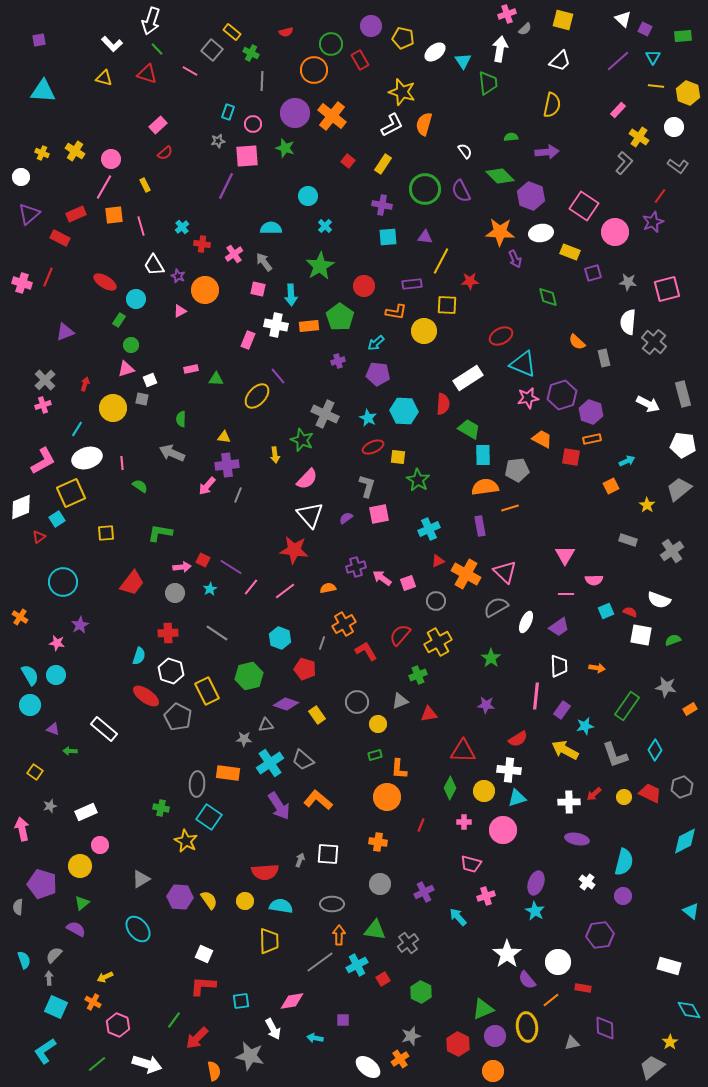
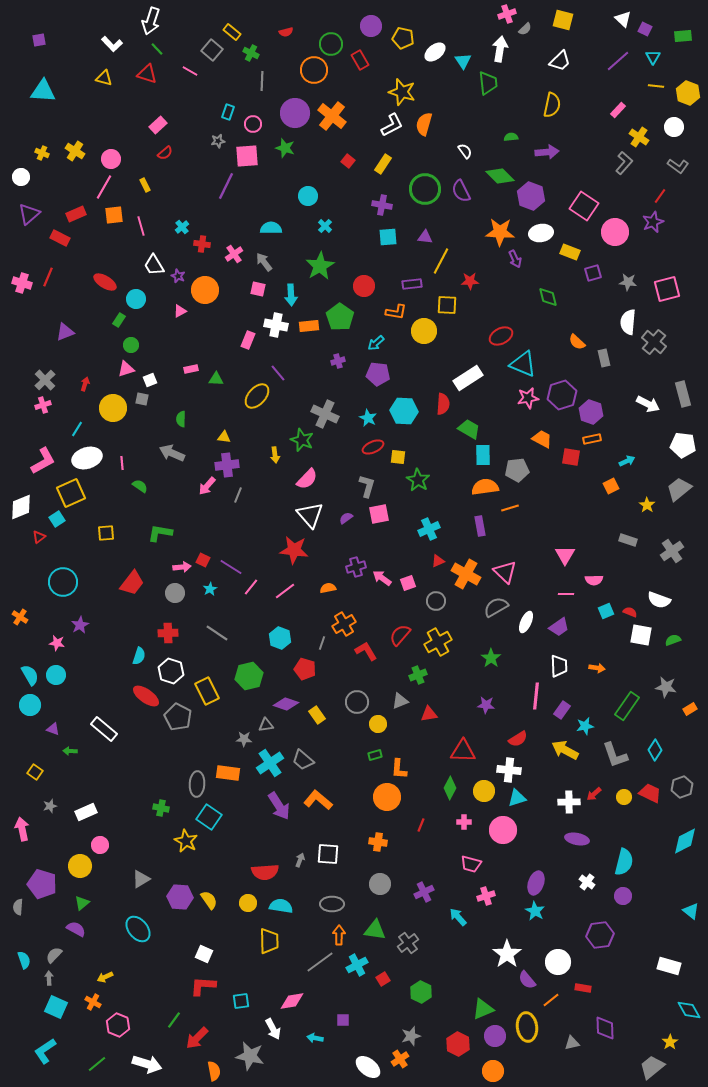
purple line at (278, 376): moved 3 px up
yellow circle at (245, 901): moved 3 px right, 2 px down
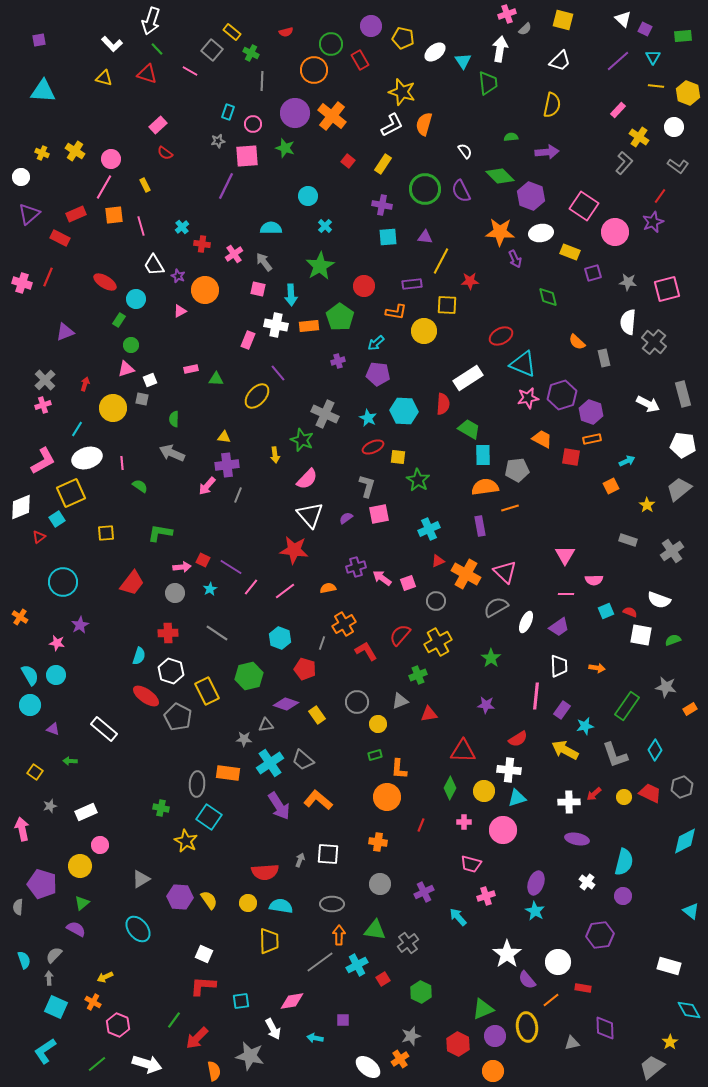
red semicircle at (165, 153): rotated 77 degrees clockwise
green semicircle at (181, 419): moved 7 px left
green arrow at (70, 751): moved 10 px down
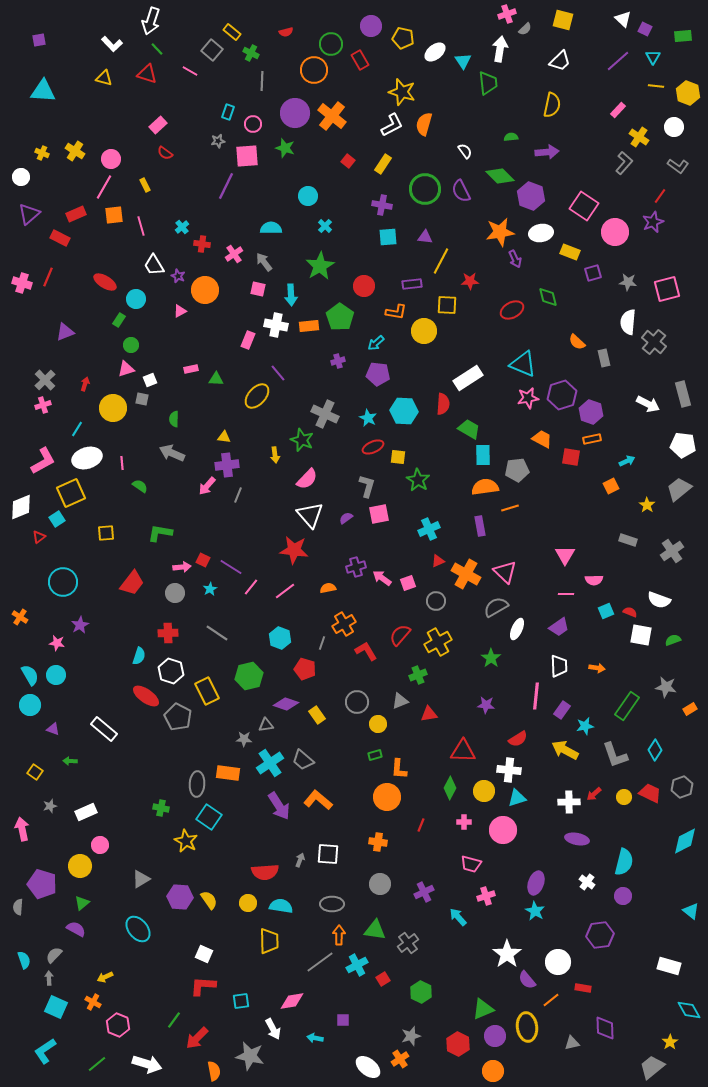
orange star at (500, 232): rotated 12 degrees counterclockwise
red ellipse at (501, 336): moved 11 px right, 26 px up
white ellipse at (526, 622): moved 9 px left, 7 px down
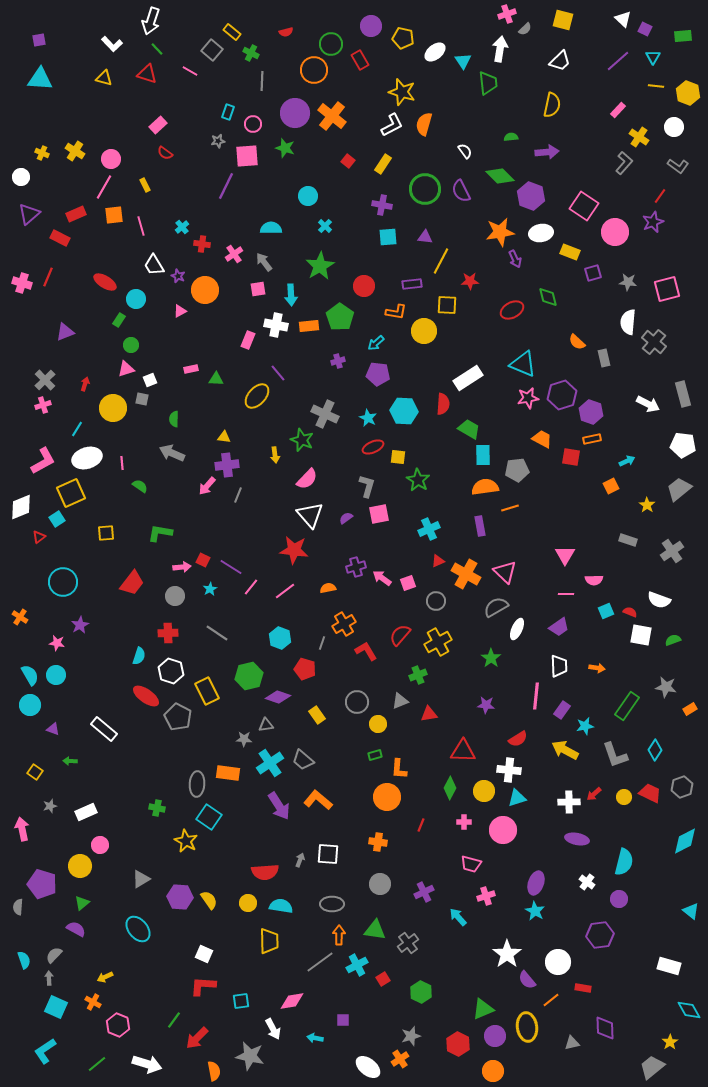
cyan triangle at (43, 91): moved 3 px left, 12 px up
pink square at (258, 289): rotated 21 degrees counterclockwise
gray circle at (175, 593): moved 3 px down
purple diamond at (286, 704): moved 8 px left, 7 px up
green cross at (161, 808): moved 4 px left
purple circle at (623, 896): moved 4 px left, 3 px down
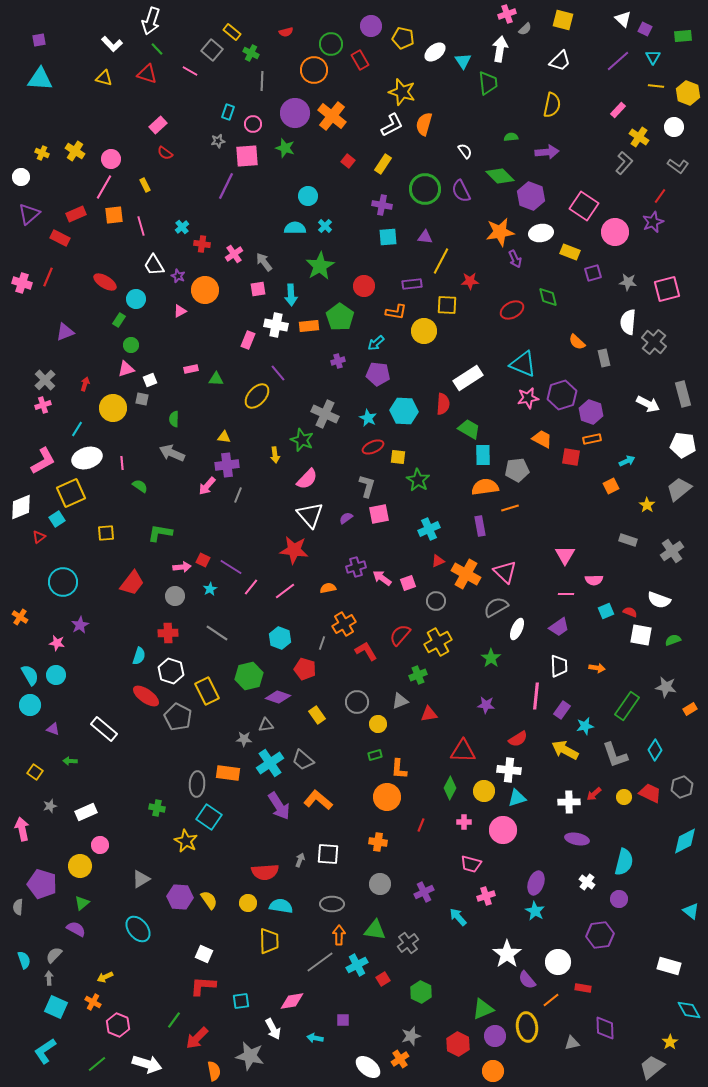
cyan semicircle at (271, 228): moved 24 px right
